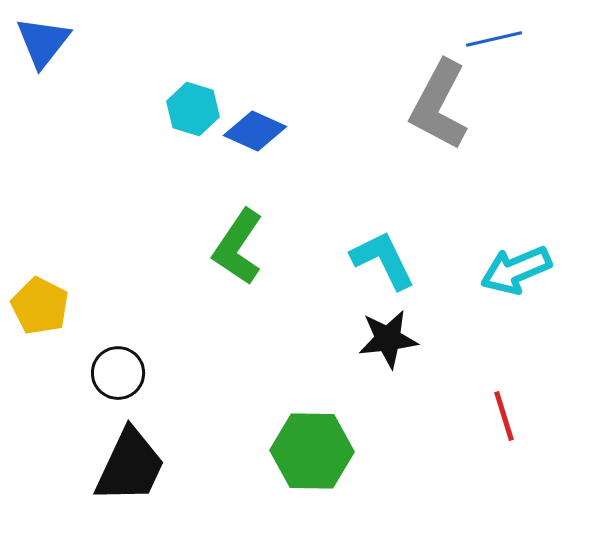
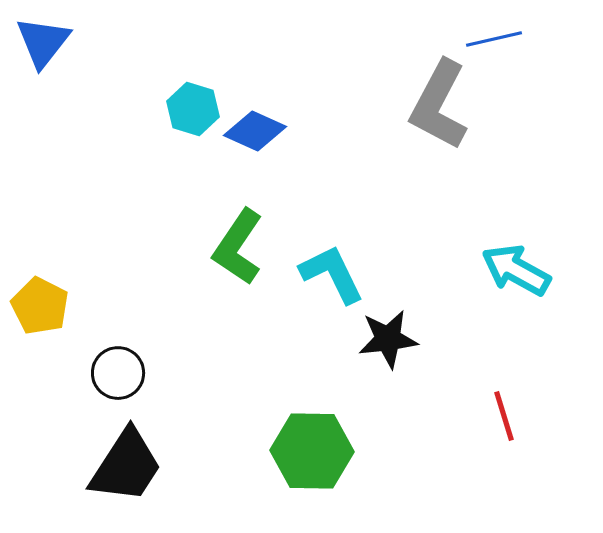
cyan L-shape: moved 51 px left, 14 px down
cyan arrow: rotated 52 degrees clockwise
black trapezoid: moved 4 px left; rotated 8 degrees clockwise
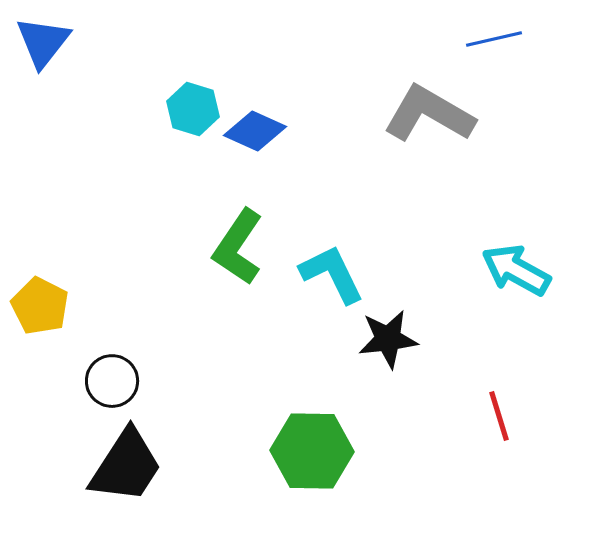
gray L-shape: moved 10 px left, 9 px down; rotated 92 degrees clockwise
black circle: moved 6 px left, 8 px down
red line: moved 5 px left
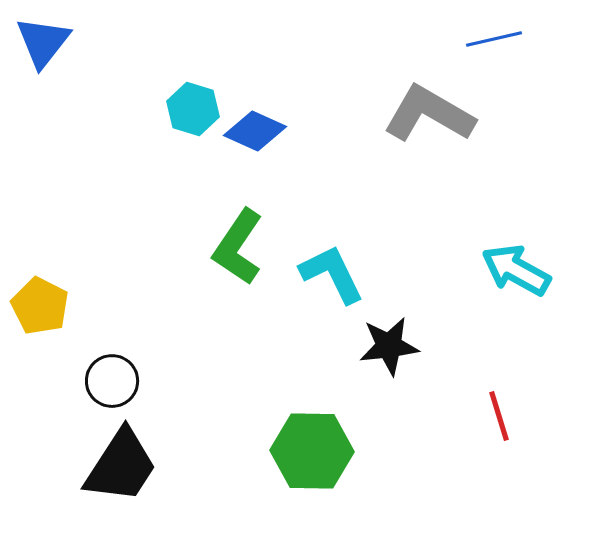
black star: moved 1 px right, 7 px down
black trapezoid: moved 5 px left
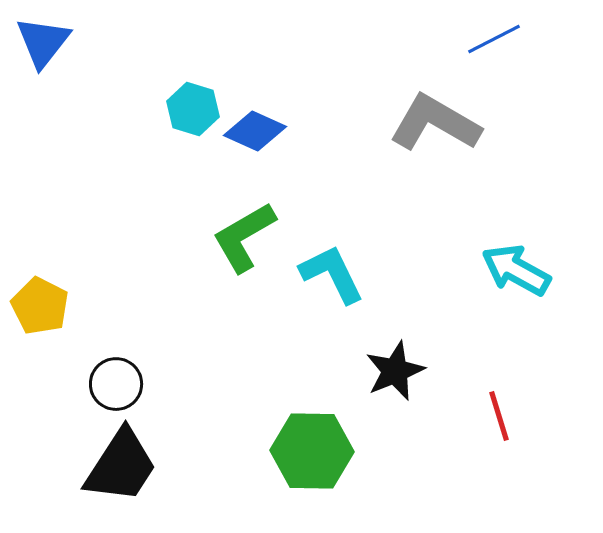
blue line: rotated 14 degrees counterclockwise
gray L-shape: moved 6 px right, 9 px down
green L-shape: moved 6 px right, 10 px up; rotated 26 degrees clockwise
black star: moved 6 px right, 25 px down; rotated 16 degrees counterclockwise
black circle: moved 4 px right, 3 px down
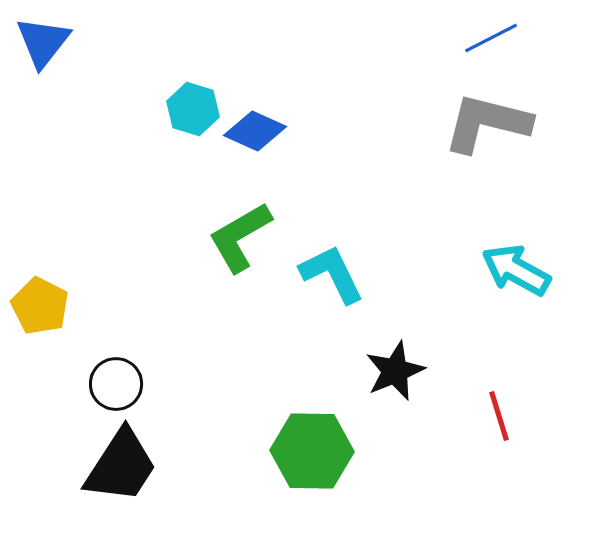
blue line: moved 3 px left, 1 px up
gray L-shape: moved 52 px right; rotated 16 degrees counterclockwise
green L-shape: moved 4 px left
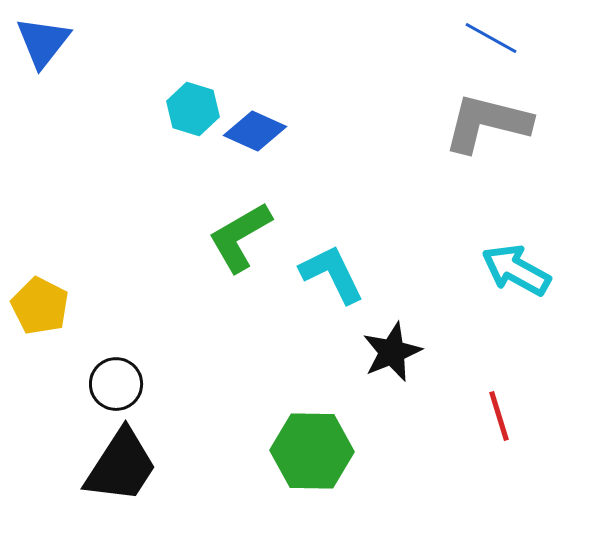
blue line: rotated 56 degrees clockwise
black star: moved 3 px left, 19 px up
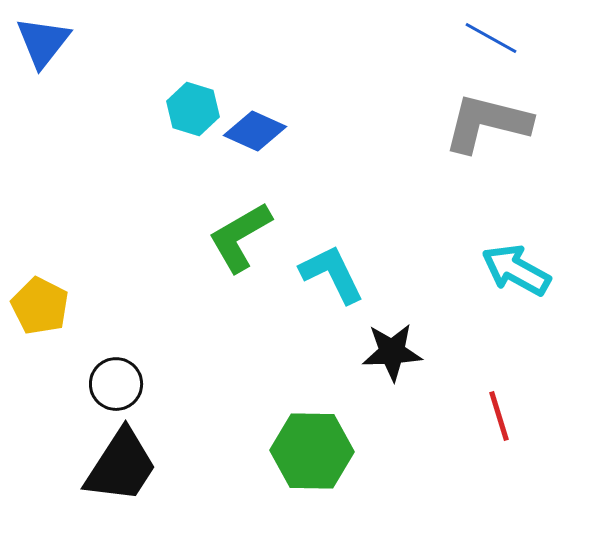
black star: rotated 20 degrees clockwise
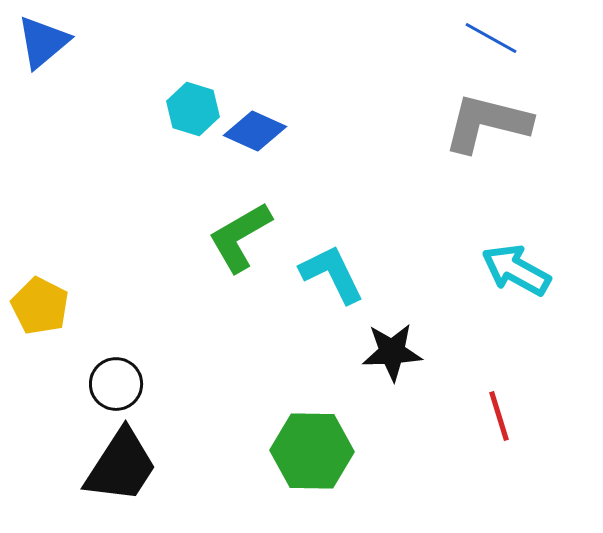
blue triangle: rotated 12 degrees clockwise
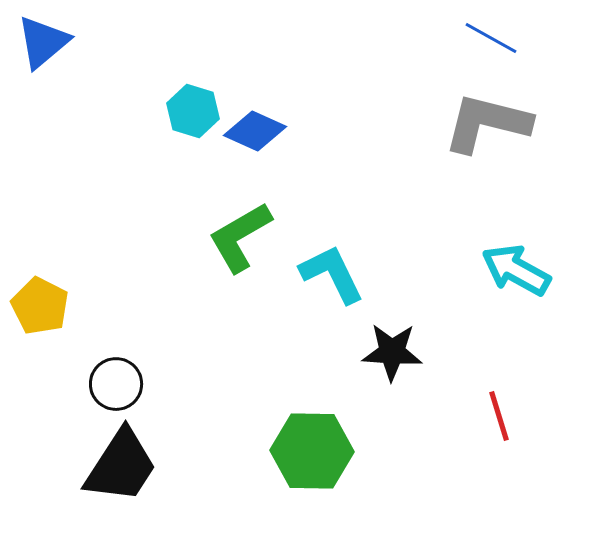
cyan hexagon: moved 2 px down
black star: rotated 6 degrees clockwise
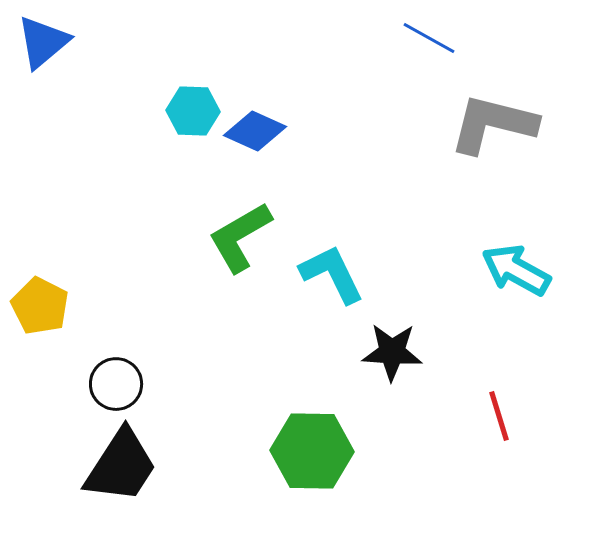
blue line: moved 62 px left
cyan hexagon: rotated 15 degrees counterclockwise
gray L-shape: moved 6 px right, 1 px down
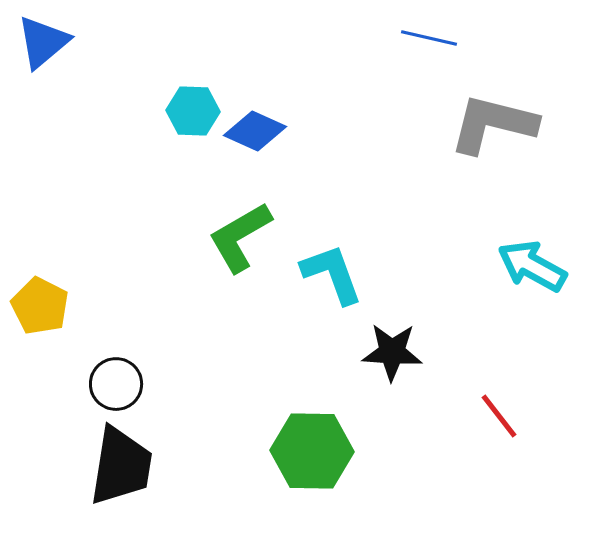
blue line: rotated 16 degrees counterclockwise
cyan arrow: moved 16 px right, 4 px up
cyan L-shape: rotated 6 degrees clockwise
red line: rotated 21 degrees counterclockwise
black trapezoid: rotated 24 degrees counterclockwise
